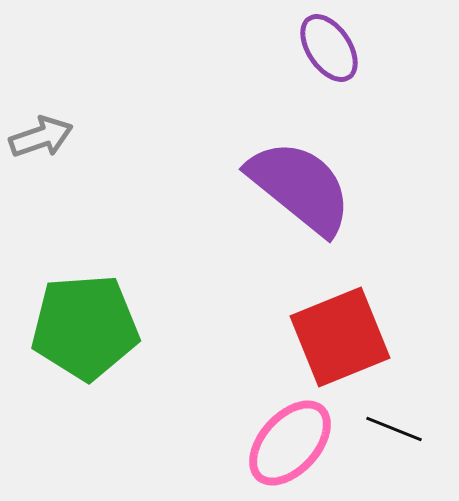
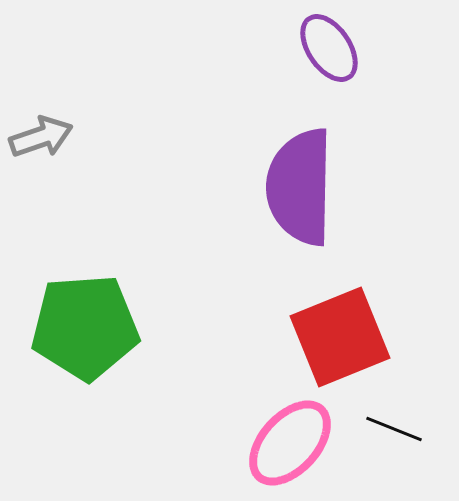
purple semicircle: rotated 128 degrees counterclockwise
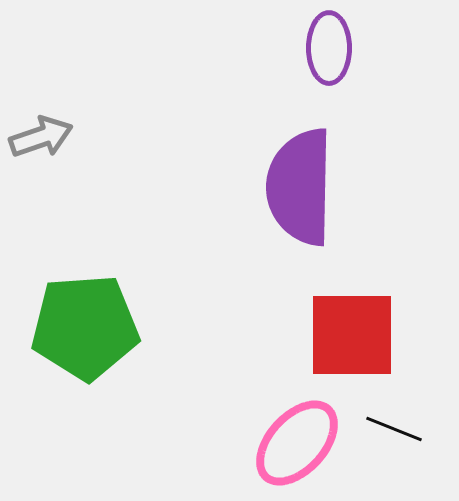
purple ellipse: rotated 34 degrees clockwise
red square: moved 12 px right, 2 px up; rotated 22 degrees clockwise
pink ellipse: moved 7 px right
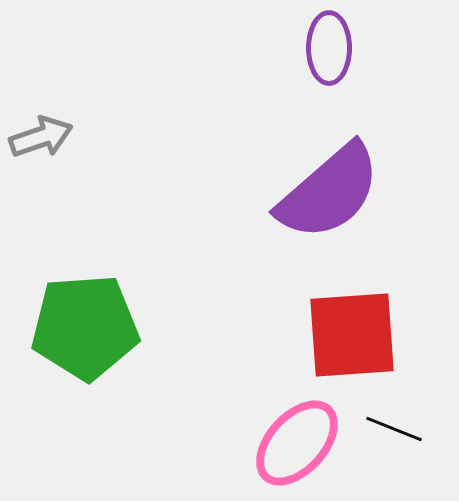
purple semicircle: moved 29 px right, 5 px down; rotated 132 degrees counterclockwise
red square: rotated 4 degrees counterclockwise
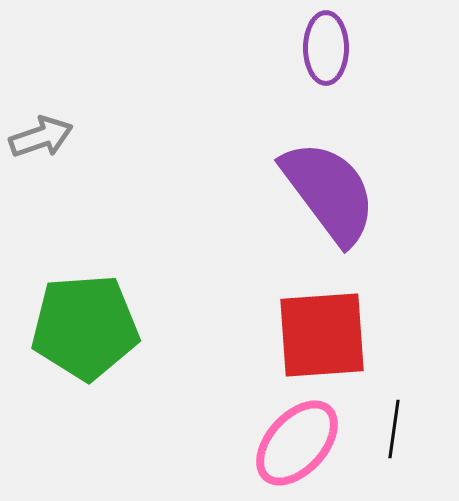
purple ellipse: moved 3 px left
purple semicircle: rotated 86 degrees counterclockwise
red square: moved 30 px left
black line: rotated 76 degrees clockwise
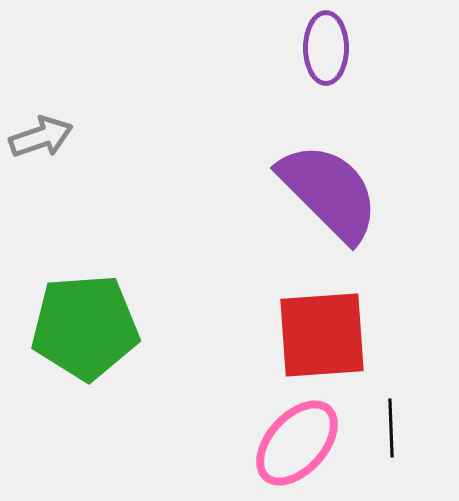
purple semicircle: rotated 8 degrees counterclockwise
black line: moved 3 px left, 1 px up; rotated 10 degrees counterclockwise
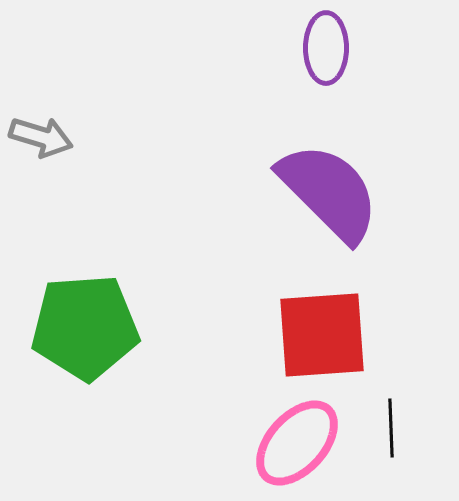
gray arrow: rotated 36 degrees clockwise
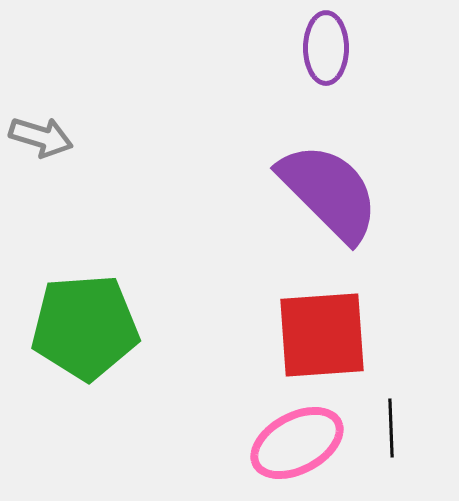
pink ellipse: rotated 20 degrees clockwise
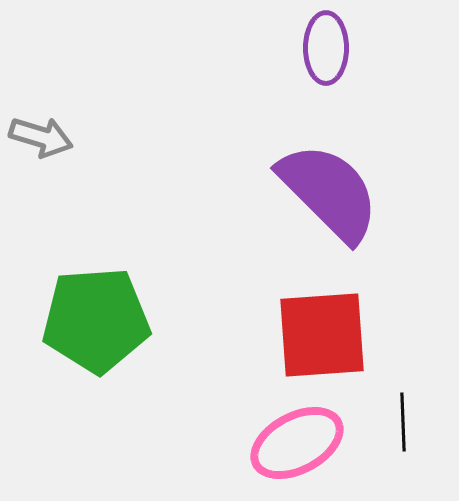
green pentagon: moved 11 px right, 7 px up
black line: moved 12 px right, 6 px up
